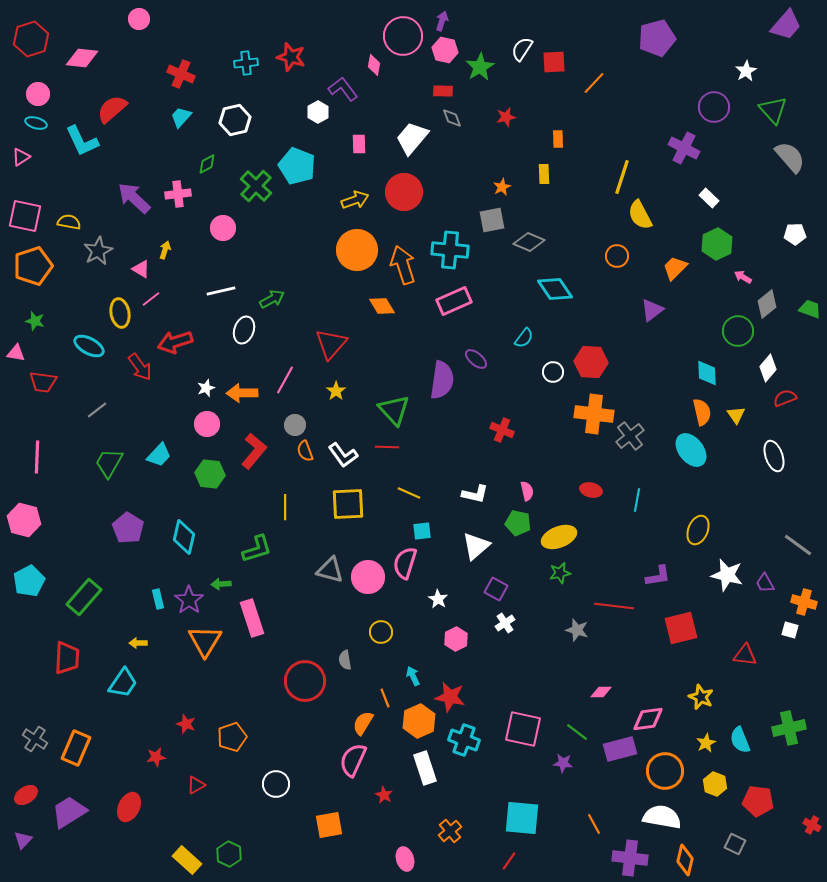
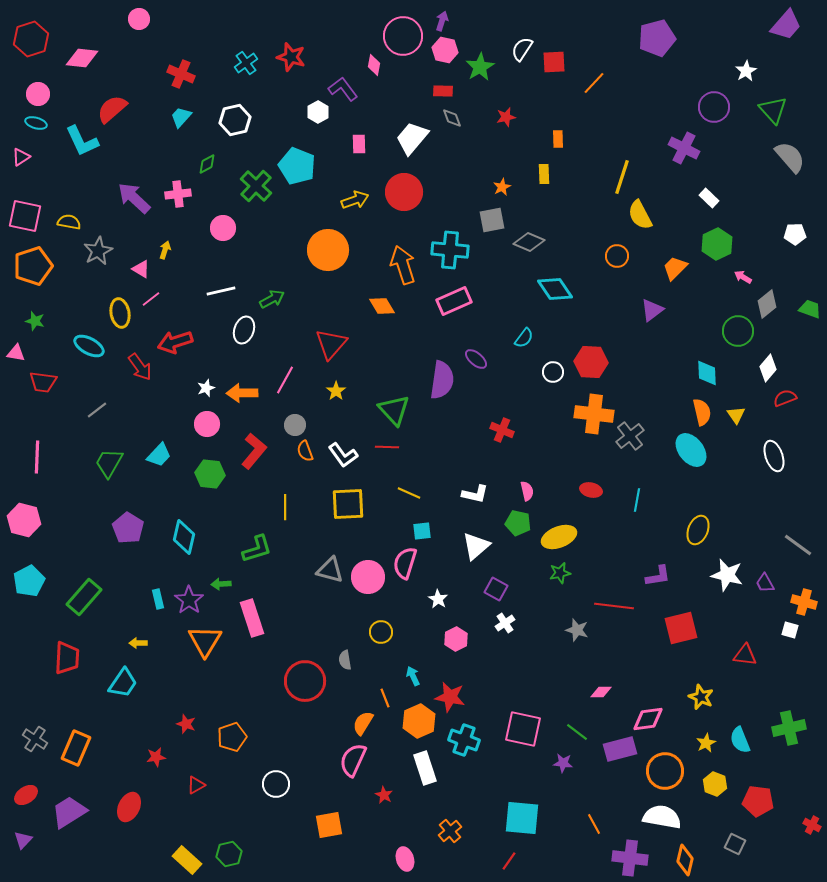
cyan cross at (246, 63): rotated 30 degrees counterclockwise
orange circle at (357, 250): moved 29 px left
green hexagon at (229, 854): rotated 20 degrees clockwise
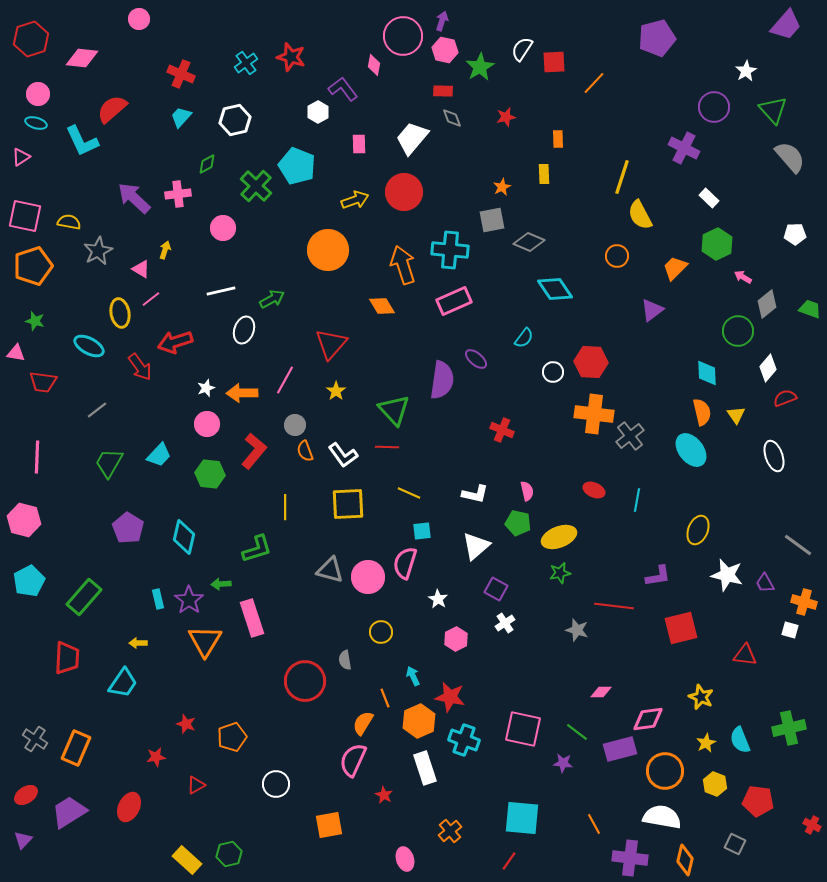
red ellipse at (591, 490): moved 3 px right; rotated 10 degrees clockwise
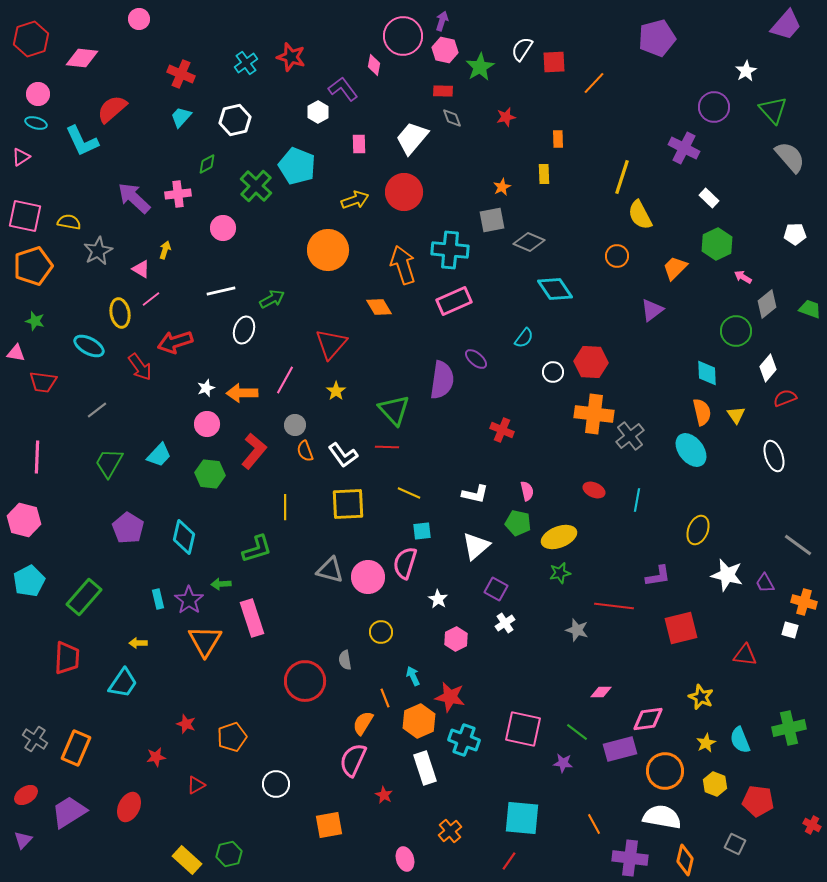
orange diamond at (382, 306): moved 3 px left, 1 px down
green circle at (738, 331): moved 2 px left
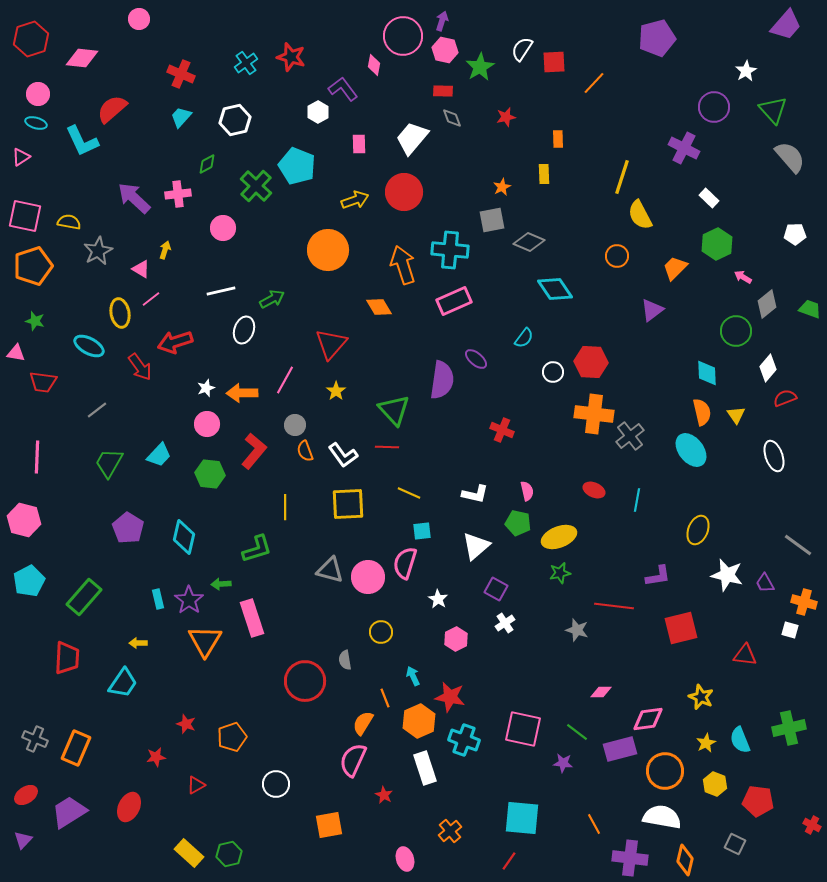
gray cross at (35, 739): rotated 10 degrees counterclockwise
yellow rectangle at (187, 860): moved 2 px right, 7 px up
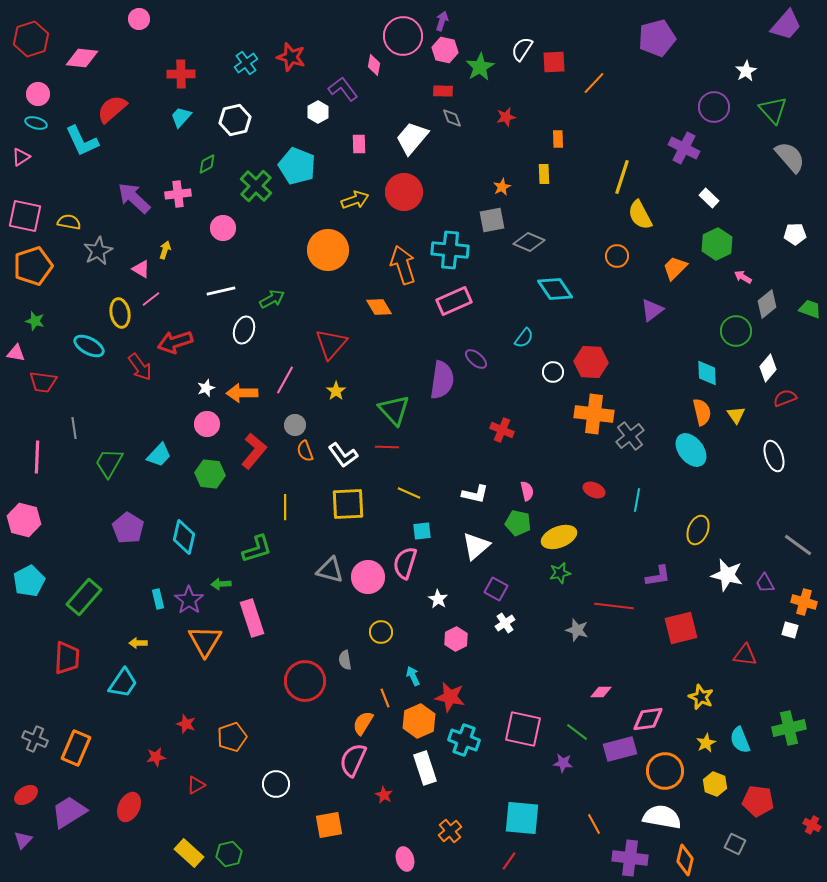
red cross at (181, 74): rotated 24 degrees counterclockwise
gray line at (97, 410): moved 23 px left, 18 px down; rotated 60 degrees counterclockwise
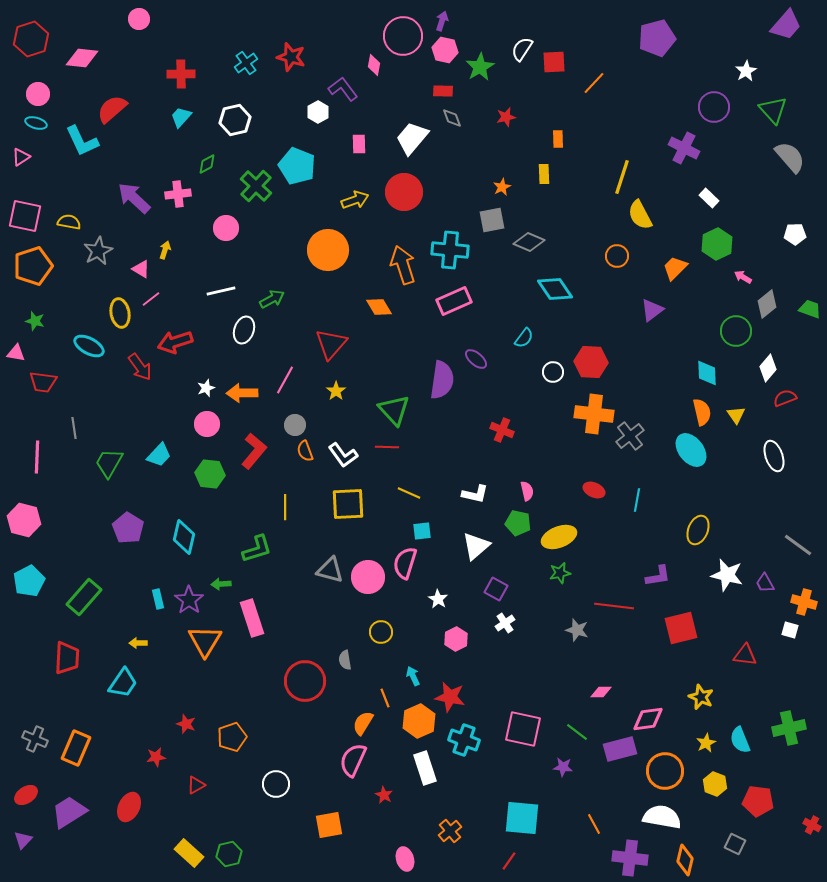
pink circle at (223, 228): moved 3 px right
purple star at (563, 763): moved 4 px down
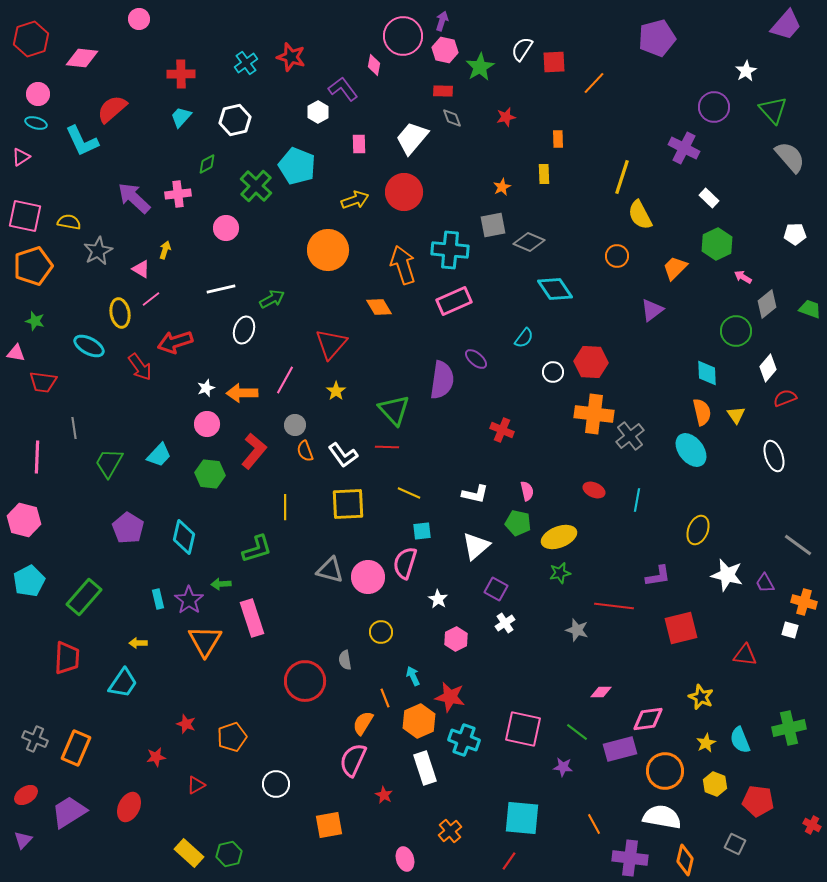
gray square at (492, 220): moved 1 px right, 5 px down
white line at (221, 291): moved 2 px up
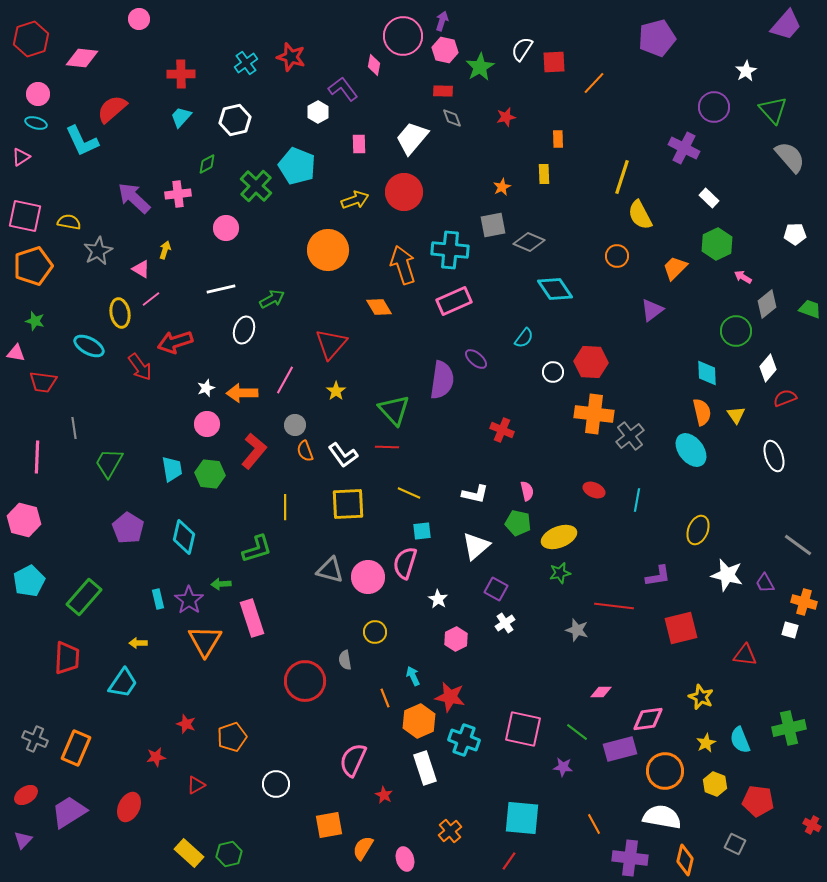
cyan trapezoid at (159, 455): moved 13 px right, 14 px down; rotated 52 degrees counterclockwise
yellow circle at (381, 632): moved 6 px left
orange semicircle at (363, 723): moved 125 px down
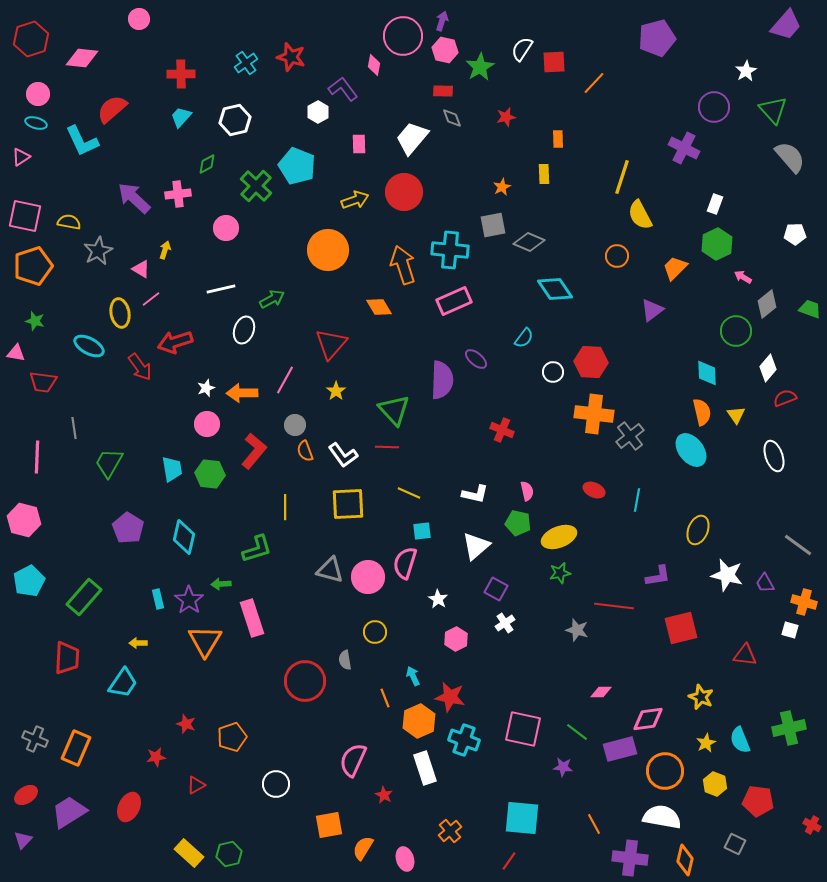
white rectangle at (709, 198): moved 6 px right, 6 px down; rotated 66 degrees clockwise
purple semicircle at (442, 380): rotated 6 degrees counterclockwise
